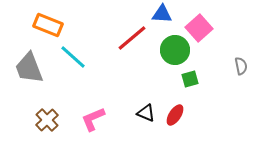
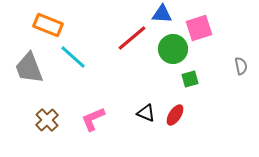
pink square: rotated 24 degrees clockwise
green circle: moved 2 px left, 1 px up
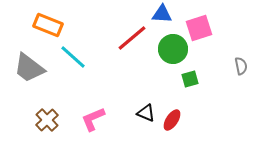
gray trapezoid: rotated 32 degrees counterclockwise
red ellipse: moved 3 px left, 5 px down
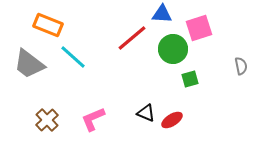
gray trapezoid: moved 4 px up
red ellipse: rotated 25 degrees clockwise
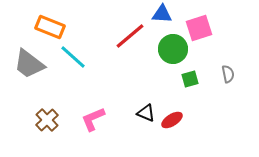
orange rectangle: moved 2 px right, 2 px down
red line: moved 2 px left, 2 px up
gray semicircle: moved 13 px left, 8 px down
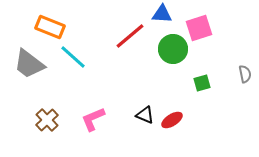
gray semicircle: moved 17 px right
green square: moved 12 px right, 4 px down
black triangle: moved 1 px left, 2 px down
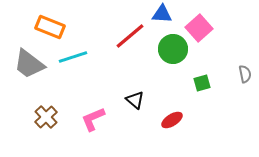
pink square: rotated 24 degrees counterclockwise
cyan line: rotated 60 degrees counterclockwise
black triangle: moved 10 px left, 15 px up; rotated 18 degrees clockwise
brown cross: moved 1 px left, 3 px up
